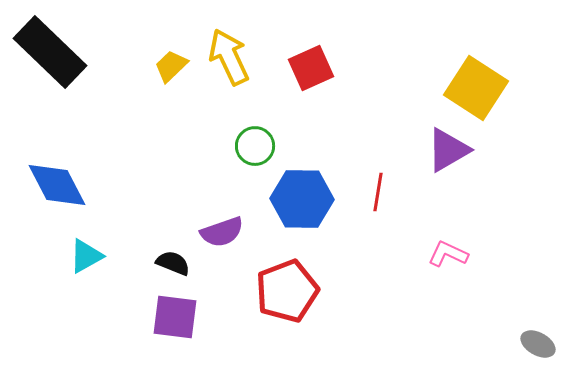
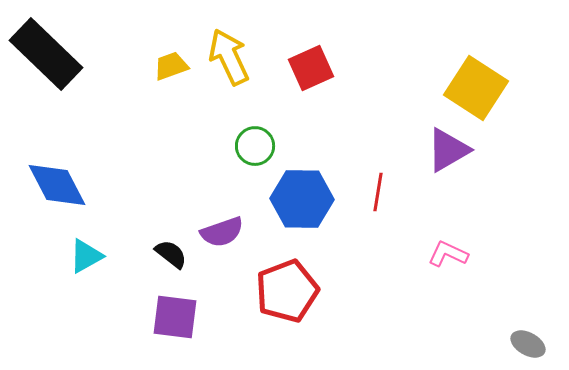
black rectangle: moved 4 px left, 2 px down
yellow trapezoid: rotated 24 degrees clockwise
black semicircle: moved 2 px left, 9 px up; rotated 16 degrees clockwise
gray ellipse: moved 10 px left
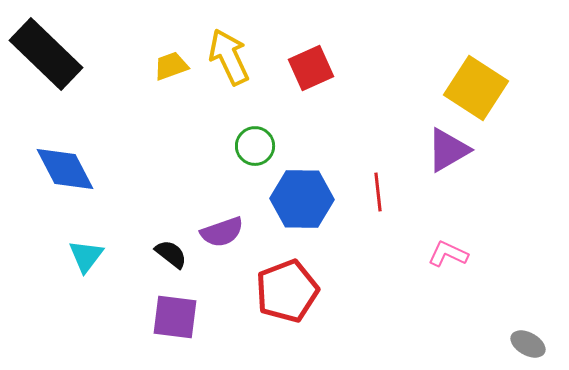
blue diamond: moved 8 px right, 16 px up
red line: rotated 15 degrees counterclockwise
cyan triangle: rotated 24 degrees counterclockwise
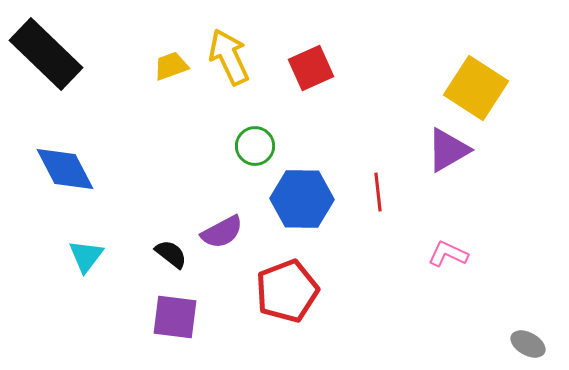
purple semicircle: rotated 9 degrees counterclockwise
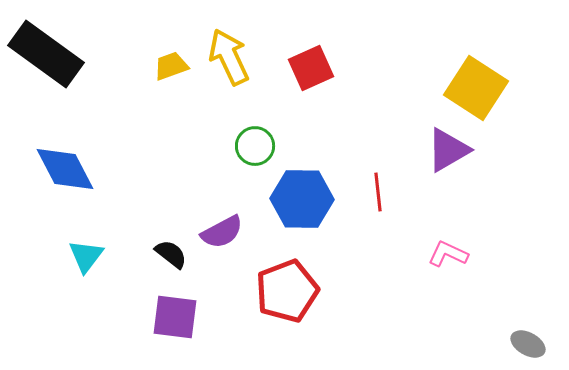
black rectangle: rotated 8 degrees counterclockwise
